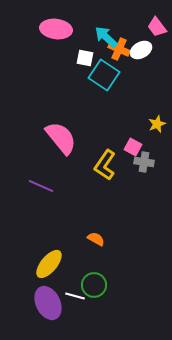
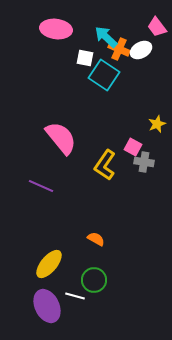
green circle: moved 5 px up
purple ellipse: moved 1 px left, 3 px down
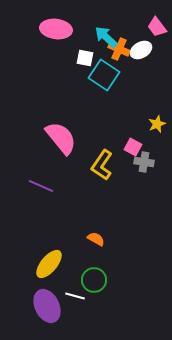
yellow L-shape: moved 3 px left
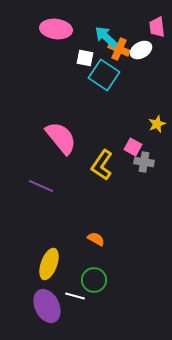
pink trapezoid: rotated 30 degrees clockwise
yellow ellipse: rotated 20 degrees counterclockwise
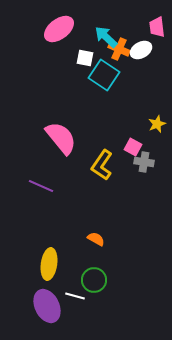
pink ellipse: moved 3 px right; rotated 44 degrees counterclockwise
yellow ellipse: rotated 12 degrees counterclockwise
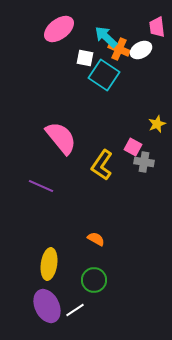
white line: moved 14 px down; rotated 48 degrees counterclockwise
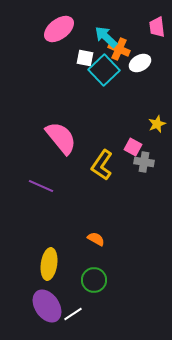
white ellipse: moved 1 px left, 13 px down
cyan square: moved 5 px up; rotated 12 degrees clockwise
purple ellipse: rotated 8 degrees counterclockwise
white line: moved 2 px left, 4 px down
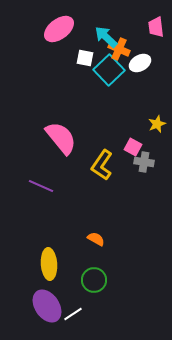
pink trapezoid: moved 1 px left
cyan square: moved 5 px right
yellow ellipse: rotated 12 degrees counterclockwise
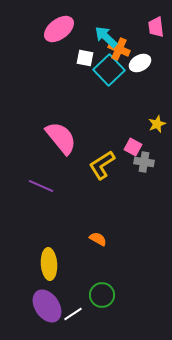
yellow L-shape: rotated 24 degrees clockwise
orange semicircle: moved 2 px right
green circle: moved 8 px right, 15 px down
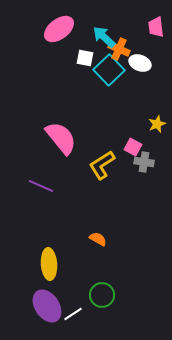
cyan arrow: moved 2 px left
white ellipse: rotated 50 degrees clockwise
